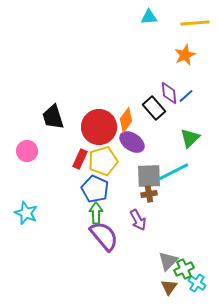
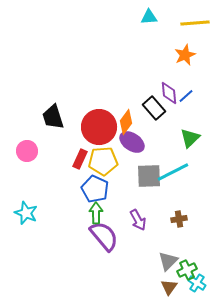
orange diamond: moved 2 px down
yellow pentagon: rotated 12 degrees clockwise
brown cross: moved 30 px right, 25 px down
green cross: moved 3 px right, 1 px down
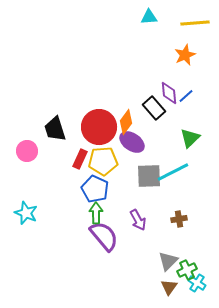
black trapezoid: moved 2 px right, 12 px down
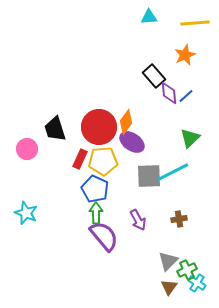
black rectangle: moved 32 px up
pink circle: moved 2 px up
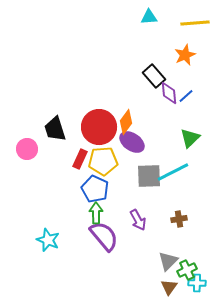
cyan star: moved 22 px right, 27 px down
cyan cross: rotated 30 degrees counterclockwise
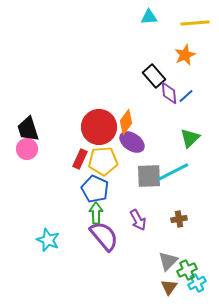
black trapezoid: moved 27 px left
cyan cross: rotated 30 degrees counterclockwise
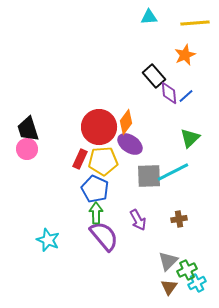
purple ellipse: moved 2 px left, 2 px down
